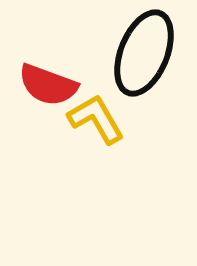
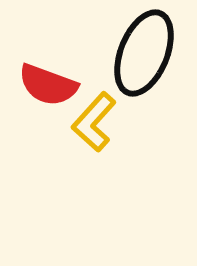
yellow L-shape: moved 2 px left, 3 px down; rotated 108 degrees counterclockwise
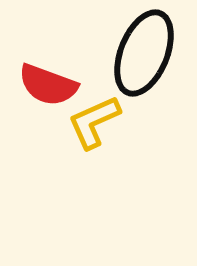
yellow L-shape: rotated 24 degrees clockwise
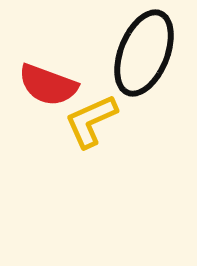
yellow L-shape: moved 3 px left, 1 px up
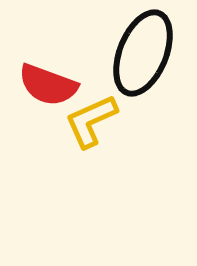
black ellipse: moved 1 px left
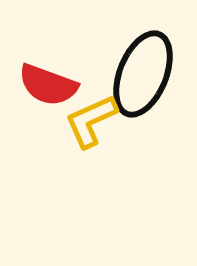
black ellipse: moved 21 px down
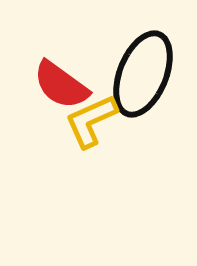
red semicircle: moved 13 px right; rotated 16 degrees clockwise
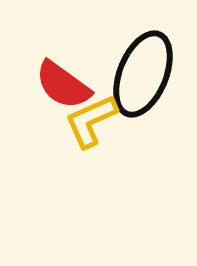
red semicircle: moved 2 px right
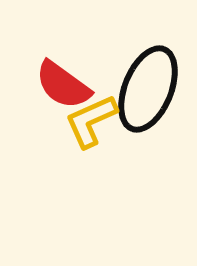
black ellipse: moved 5 px right, 15 px down
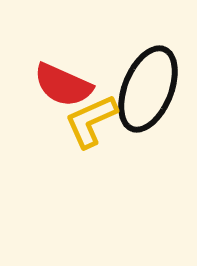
red semicircle: rotated 12 degrees counterclockwise
